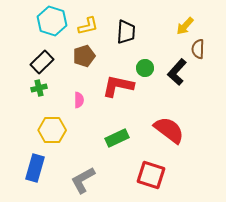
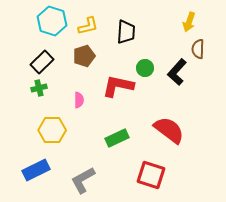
yellow arrow: moved 4 px right, 4 px up; rotated 24 degrees counterclockwise
blue rectangle: moved 1 px right, 2 px down; rotated 48 degrees clockwise
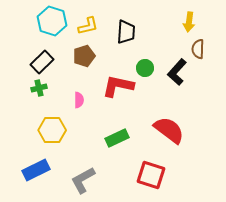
yellow arrow: rotated 12 degrees counterclockwise
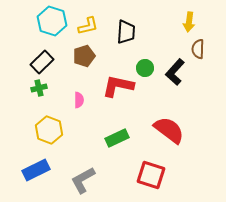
black L-shape: moved 2 px left
yellow hexagon: moved 3 px left; rotated 20 degrees clockwise
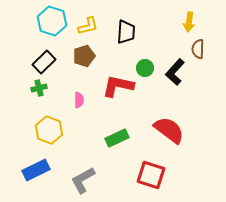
black rectangle: moved 2 px right
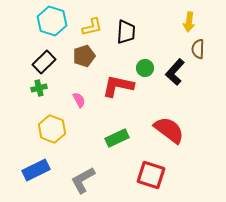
yellow L-shape: moved 4 px right, 1 px down
pink semicircle: rotated 28 degrees counterclockwise
yellow hexagon: moved 3 px right, 1 px up
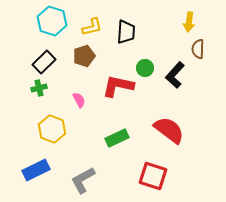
black L-shape: moved 3 px down
red square: moved 2 px right, 1 px down
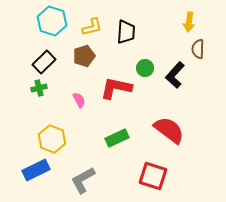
red L-shape: moved 2 px left, 2 px down
yellow hexagon: moved 10 px down
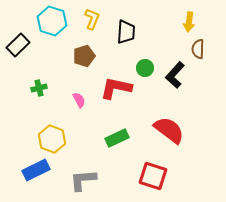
yellow L-shape: moved 8 px up; rotated 55 degrees counterclockwise
black rectangle: moved 26 px left, 17 px up
gray L-shape: rotated 24 degrees clockwise
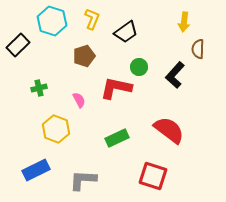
yellow arrow: moved 5 px left
black trapezoid: rotated 50 degrees clockwise
green circle: moved 6 px left, 1 px up
yellow hexagon: moved 4 px right, 10 px up
gray L-shape: rotated 8 degrees clockwise
